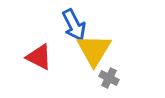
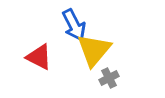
yellow triangle: rotated 9 degrees clockwise
gray cross: rotated 36 degrees clockwise
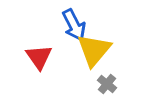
red triangle: rotated 28 degrees clockwise
gray cross: moved 2 px left, 6 px down; rotated 24 degrees counterclockwise
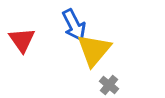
red triangle: moved 17 px left, 17 px up
gray cross: moved 2 px right, 1 px down
